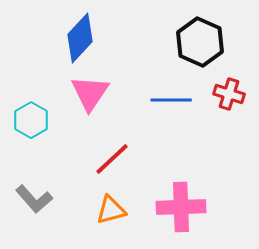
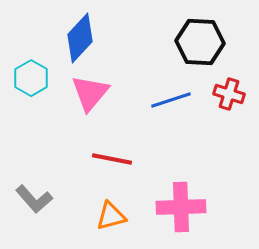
black hexagon: rotated 21 degrees counterclockwise
pink triangle: rotated 6 degrees clockwise
blue line: rotated 18 degrees counterclockwise
cyan hexagon: moved 42 px up
red line: rotated 54 degrees clockwise
orange triangle: moved 6 px down
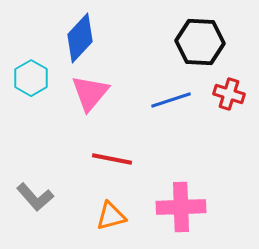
gray L-shape: moved 1 px right, 2 px up
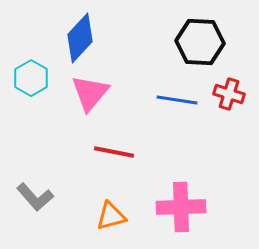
blue line: moved 6 px right; rotated 27 degrees clockwise
red line: moved 2 px right, 7 px up
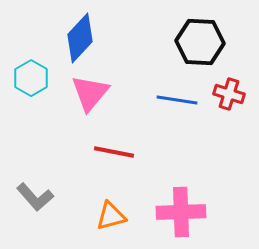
pink cross: moved 5 px down
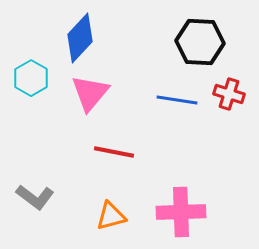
gray L-shape: rotated 12 degrees counterclockwise
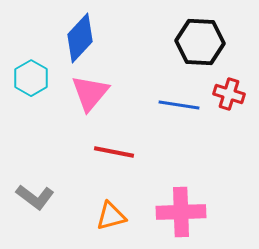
blue line: moved 2 px right, 5 px down
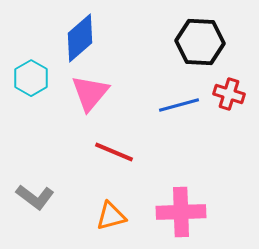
blue diamond: rotated 6 degrees clockwise
blue line: rotated 24 degrees counterclockwise
red line: rotated 12 degrees clockwise
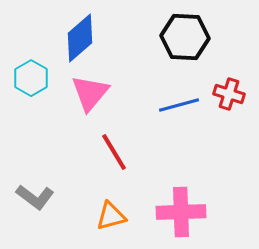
black hexagon: moved 15 px left, 5 px up
red line: rotated 36 degrees clockwise
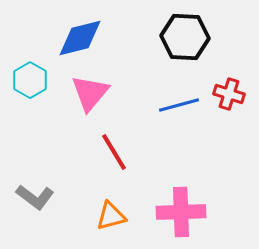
blue diamond: rotated 27 degrees clockwise
cyan hexagon: moved 1 px left, 2 px down
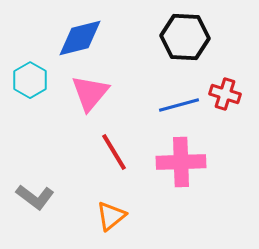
red cross: moved 4 px left
pink cross: moved 50 px up
orange triangle: rotated 24 degrees counterclockwise
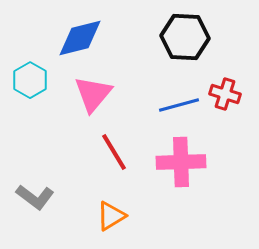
pink triangle: moved 3 px right, 1 px down
orange triangle: rotated 8 degrees clockwise
